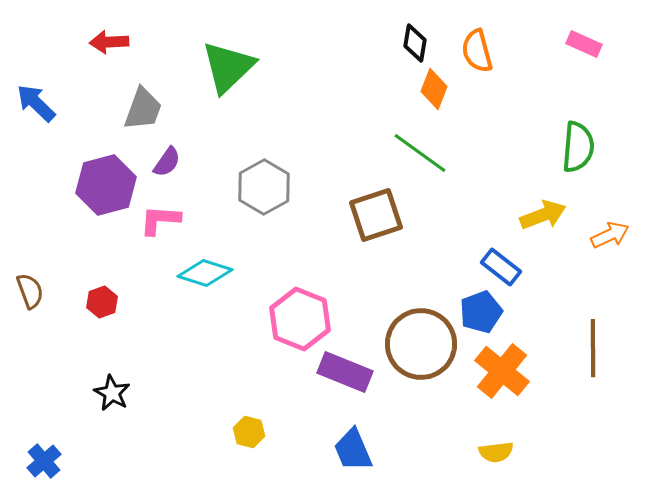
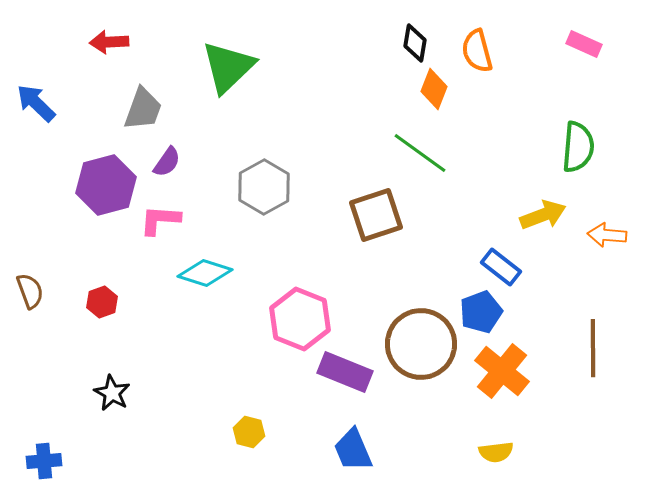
orange arrow: moved 3 px left; rotated 150 degrees counterclockwise
blue cross: rotated 36 degrees clockwise
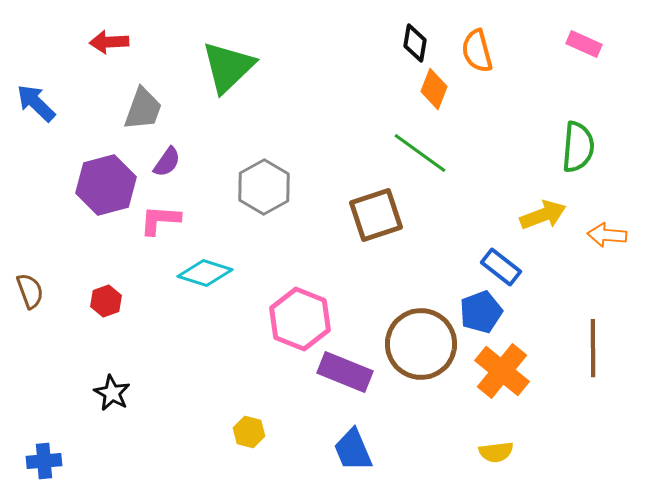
red hexagon: moved 4 px right, 1 px up
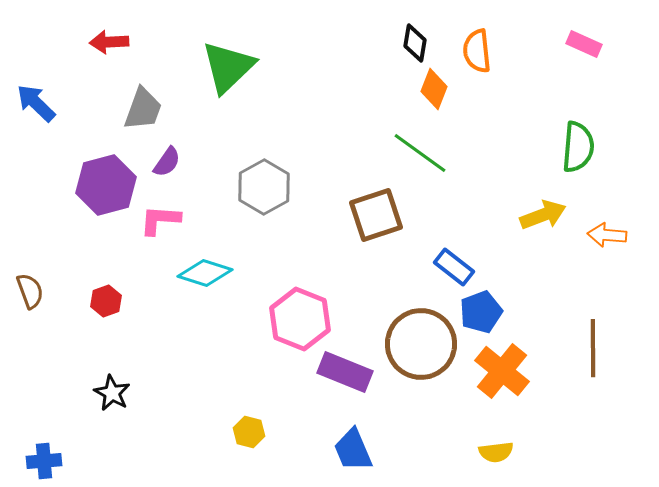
orange semicircle: rotated 9 degrees clockwise
blue rectangle: moved 47 px left
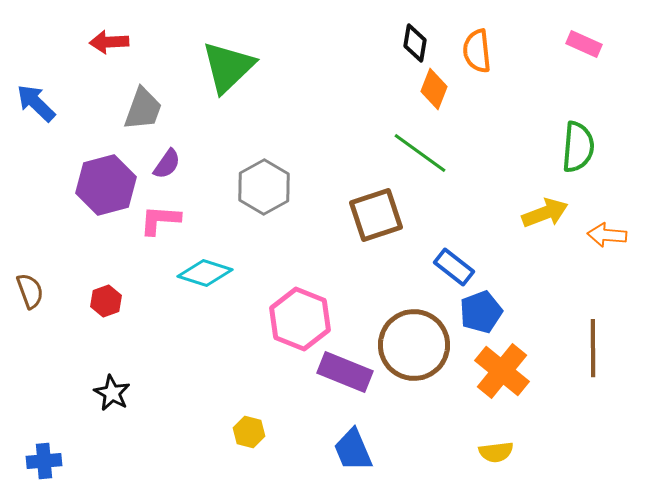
purple semicircle: moved 2 px down
yellow arrow: moved 2 px right, 2 px up
brown circle: moved 7 px left, 1 px down
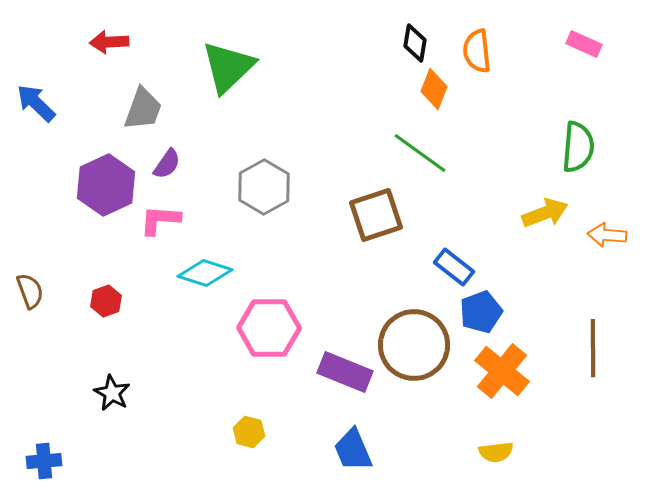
purple hexagon: rotated 10 degrees counterclockwise
pink hexagon: moved 31 px left, 9 px down; rotated 22 degrees counterclockwise
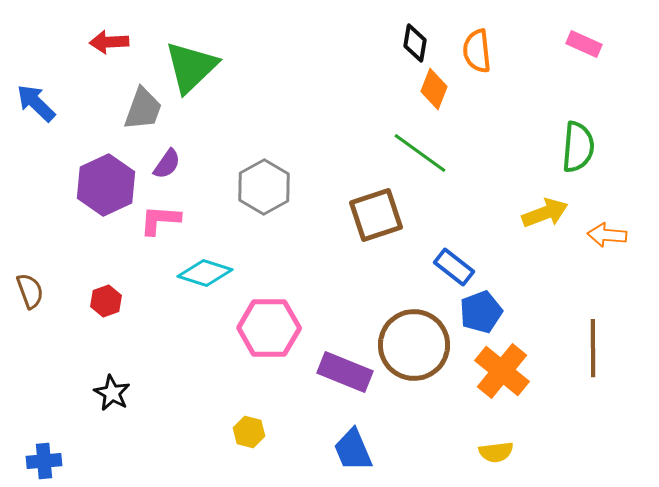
green triangle: moved 37 px left
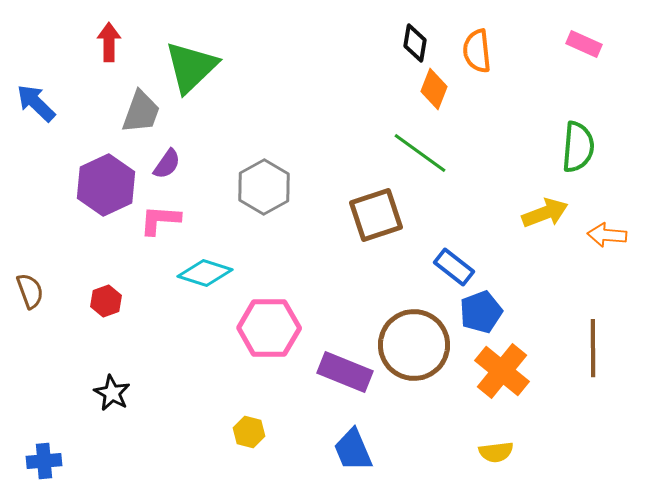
red arrow: rotated 93 degrees clockwise
gray trapezoid: moved 2 px left, 3 px down
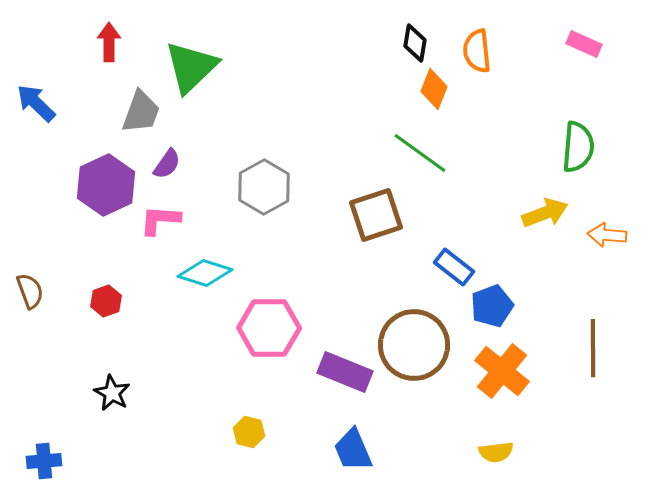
blue pentagon: moved 11 px right, 6 px up
